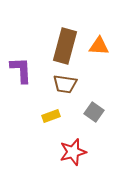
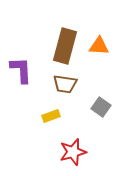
gray square: moved 7 px right, 5 px up
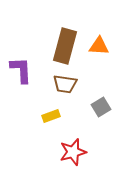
gray square: rotated 24 degrees clockwise
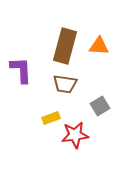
gray square: moved 1 px left, 1 px up
yellow rectangle: moved 2 px down
red star: moved 2 px right, 17 px up; rotated 8 degrees clockwise
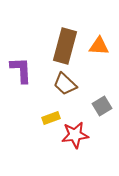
brown trapezoid: rotated 35 degrees clockwise
gray square: moved 2 px right
